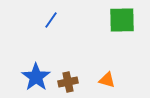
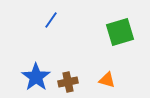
green square: moved 2 px left, 12 px down; rotated 16 degrees counterclockwise
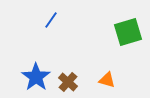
green square: moved 8 px right
brown cross: rotated 36 degrees counterclockwise
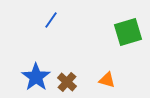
brown cross: moved 1 px left
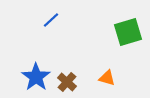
blue line: rotated 12 degrees clockwise
orange triangle: moved 2 px up
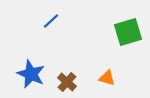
blue line: moved 1 px down
blue star: moved 5 px left, 3 px up; rotated 12 degrees counterclockwise
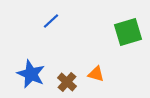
orange triangle: moved 11 px left, 4 px up
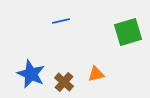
blue line: moved 10 px right; rotated 30 degrees clockwise
orange triangle: rotated 30 degrees counterclockwise
brown cross: moved 3 px left
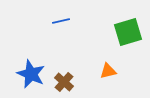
orange triangle: moved 12 px right, 3 px up
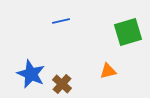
brown cross: moved 2 px left, 2 px down
